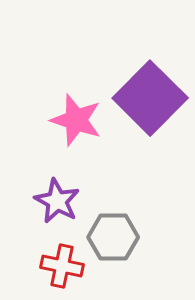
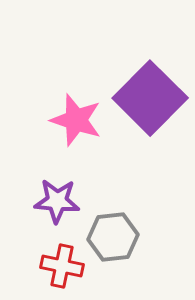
purple star: rotated 24 degrees counterclockwise
gray hexagon: rotated 6 degrees counterclockwise
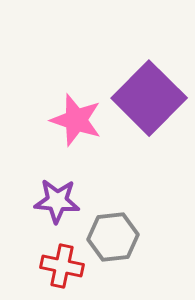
purple square: moved 1 px left
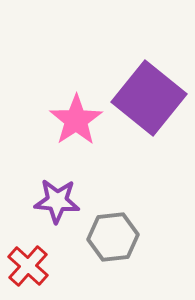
purple square: rotated 6 degrees counterclockwise
pink star: rotated 20 degrees clockwise
red cross: moved 34 px left; rotated 30 degrees clockwise
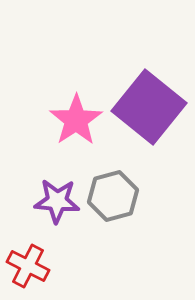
purple square: moved 9 px down
gray hexagon: moved 41 px up; rotated 9 degrees counterclockwise
red cross: rotated 15 degrees counterclockwise
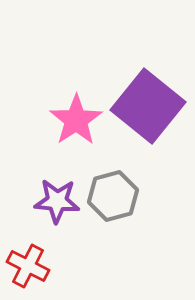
purple square: moved 1 px left, 1 px up
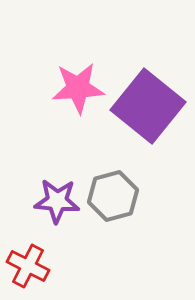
pink star: moved 2 px right, 32 px up; rotated 30 degrees clockwise
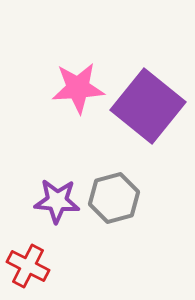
gray hexagon: moved 1 px right, 2 px down
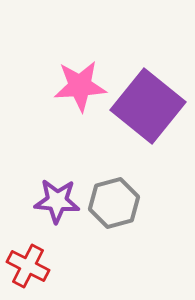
pink star: moved 2 px right, 2 px up
gray hexagon: moved 5 px down
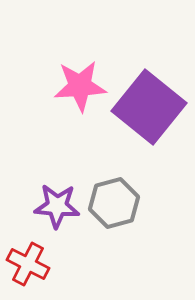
purple square: moved 1 px right, 1 px down
purple star: moved 5 px down
red cross: moved 2 px up
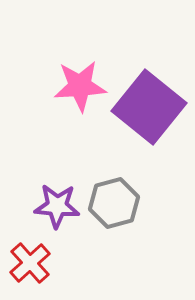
red cross: moved 2 px right, 1 px up; rotated 21 degrees clockwise
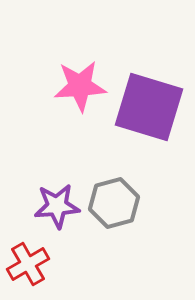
purple square: rotated 22 degrees counterclockwise
purple star: rotated 9 degrees counterclockwise
red cross: moved 2 px left, 1 px down; rotated 12 degrees clockwise
